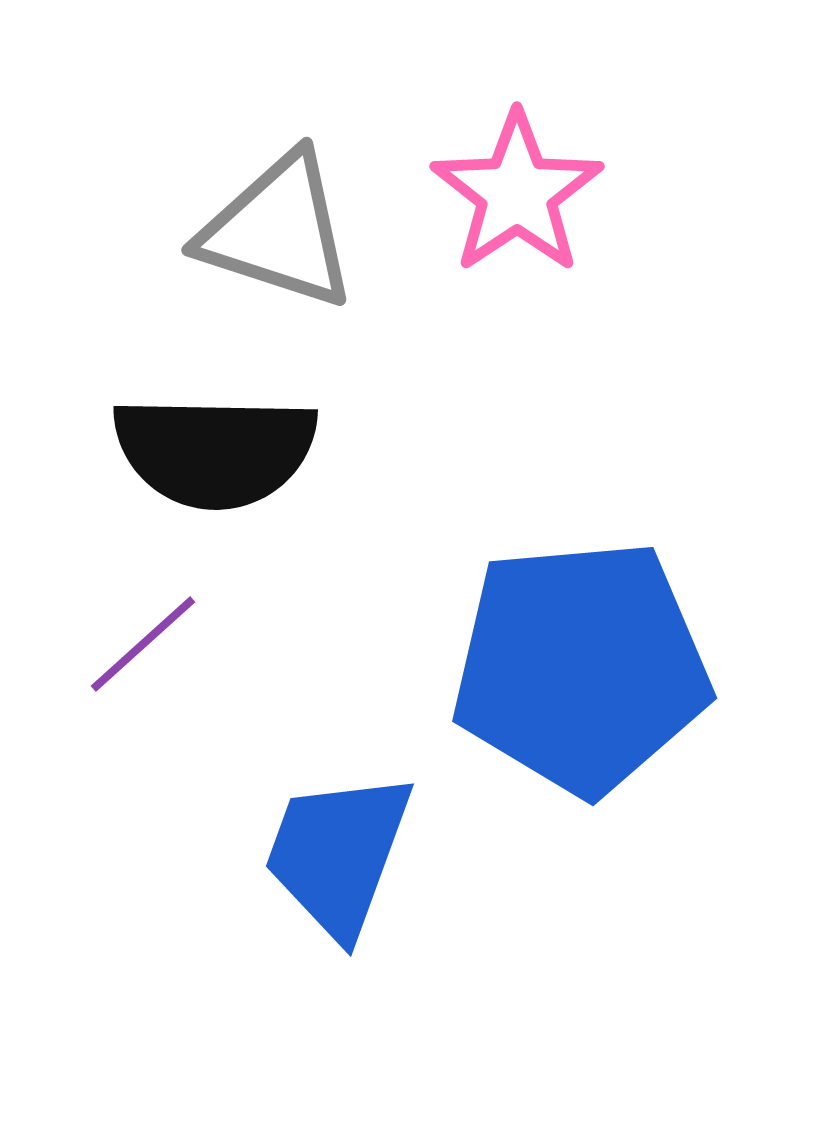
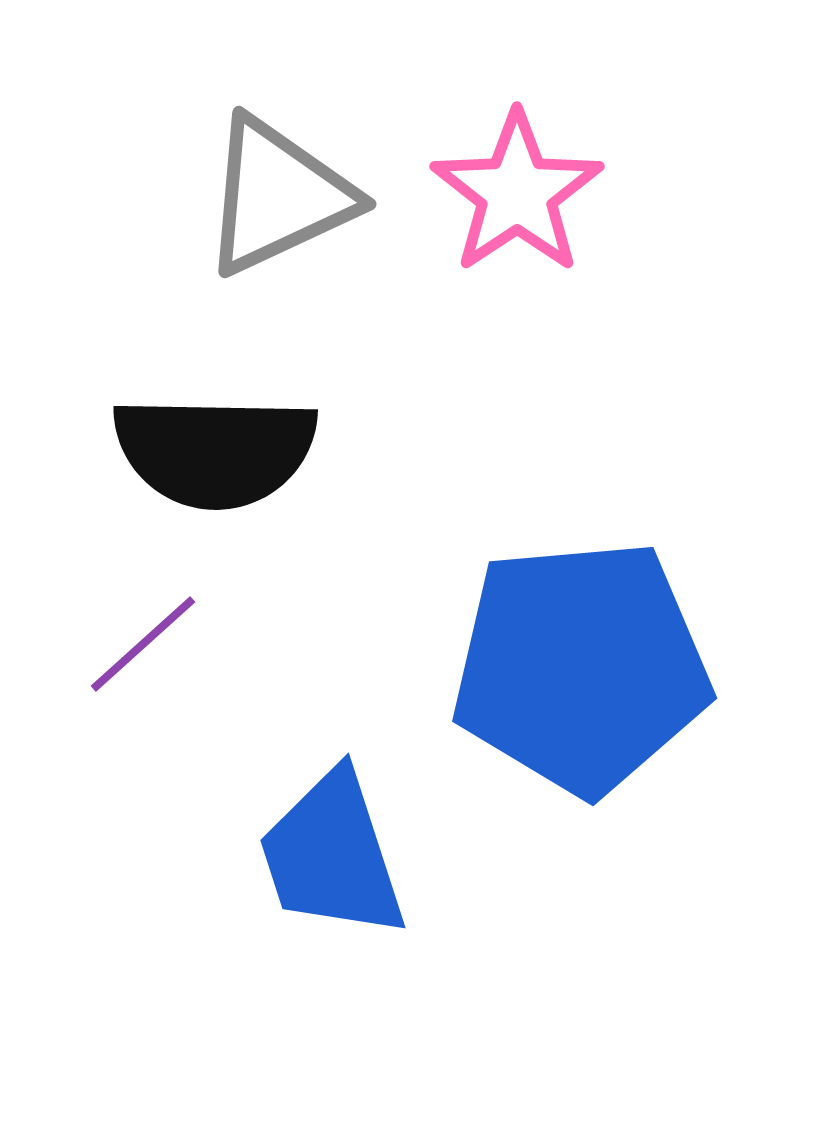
gray triangle: moved 35 px up; rotated 43 degrees counterclockwise
blue trapezoid: moved 6 px left, 1 px down; rotated 38 degrees counterclockwise
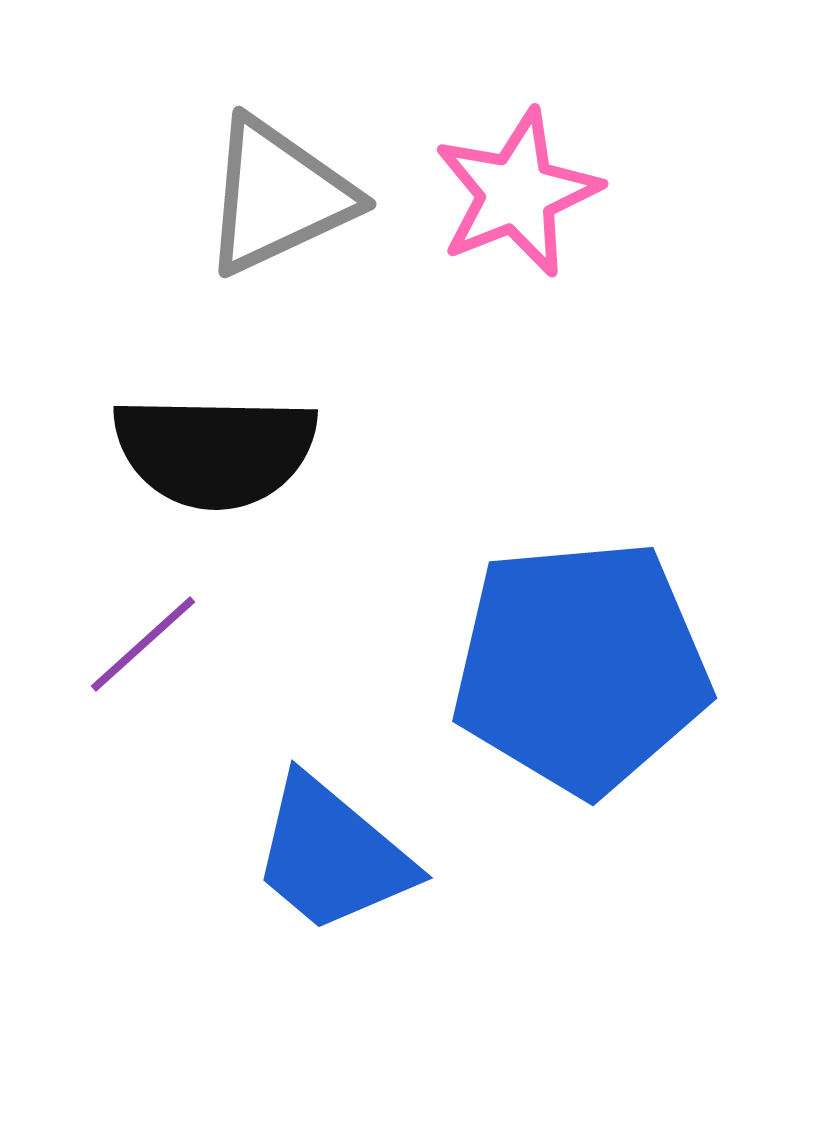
pink star: rotated 12 degrees clockwise
blue trapezoid: rotated 32 degrees counterclockwise
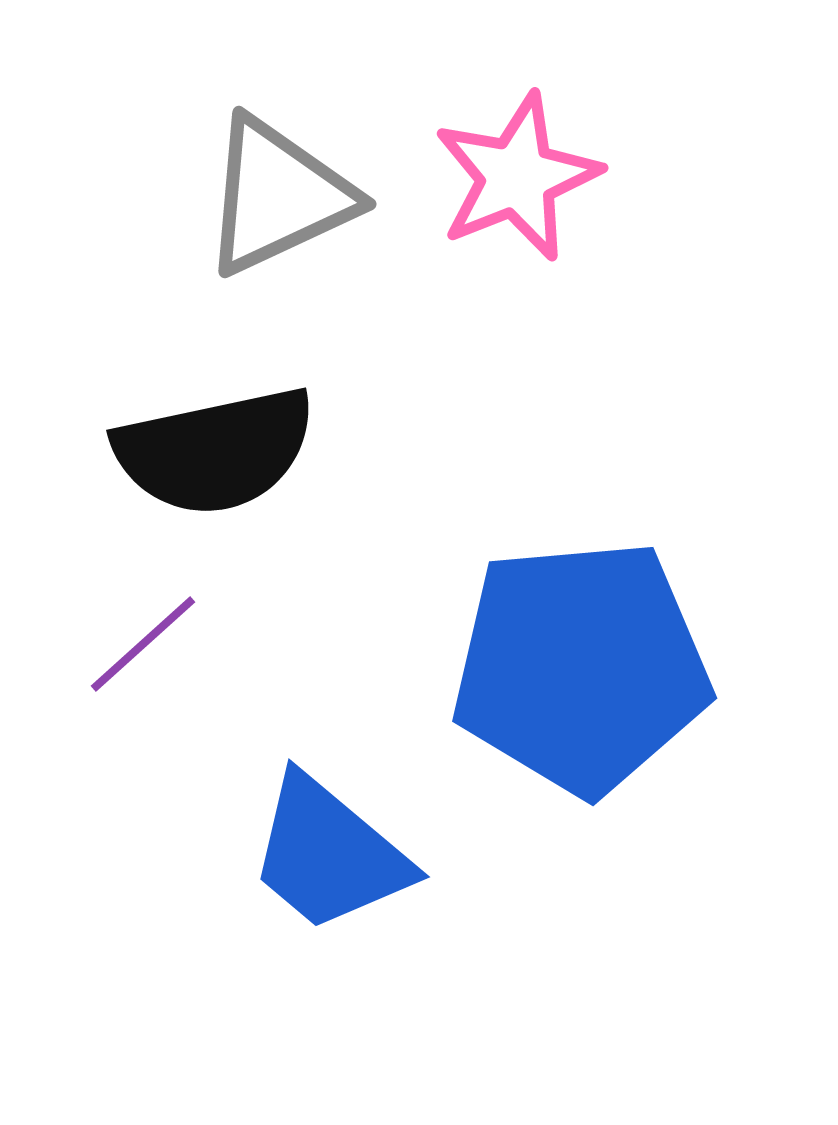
pink star: moved 16 px up
black semicircle: rotated 13 degrees counterclockwise
blue trapezoid: moved 3 px left, 1 px up
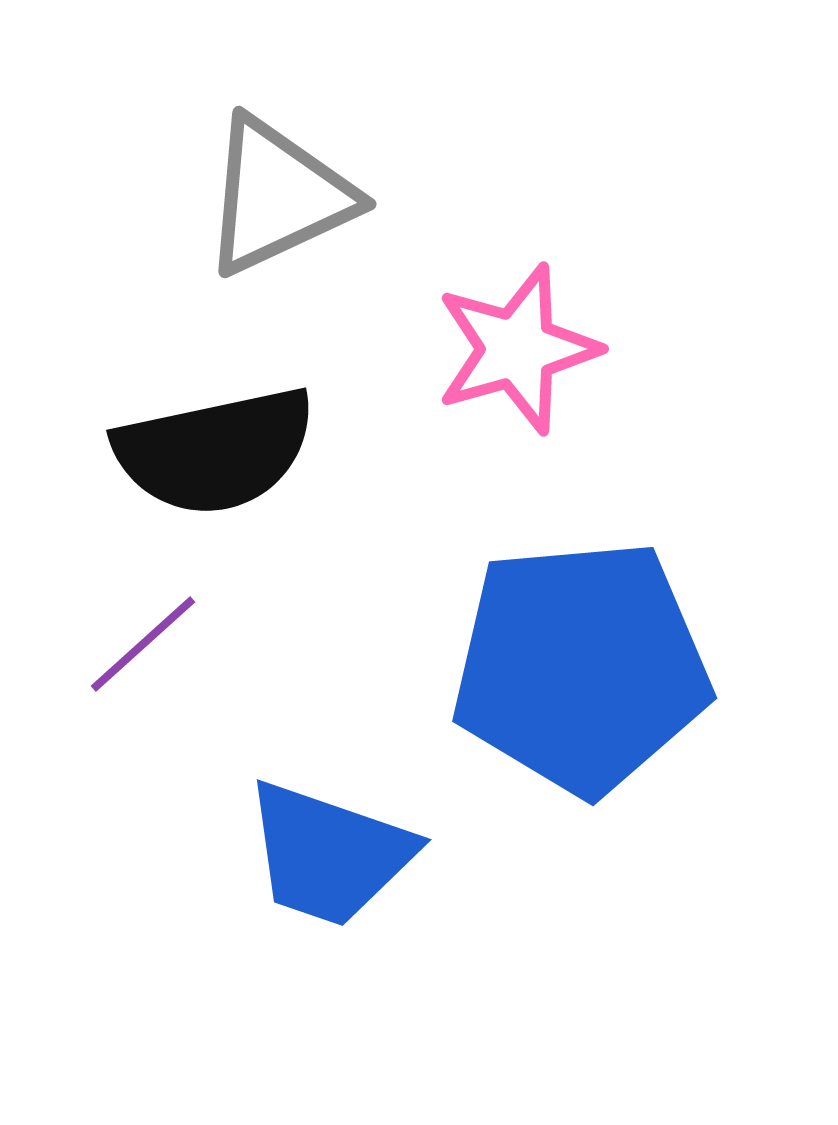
pink star: moved 172 px down; rotated 6 degrees clockwise
blue trapezoid: rotated 21 degrees counterclockwise
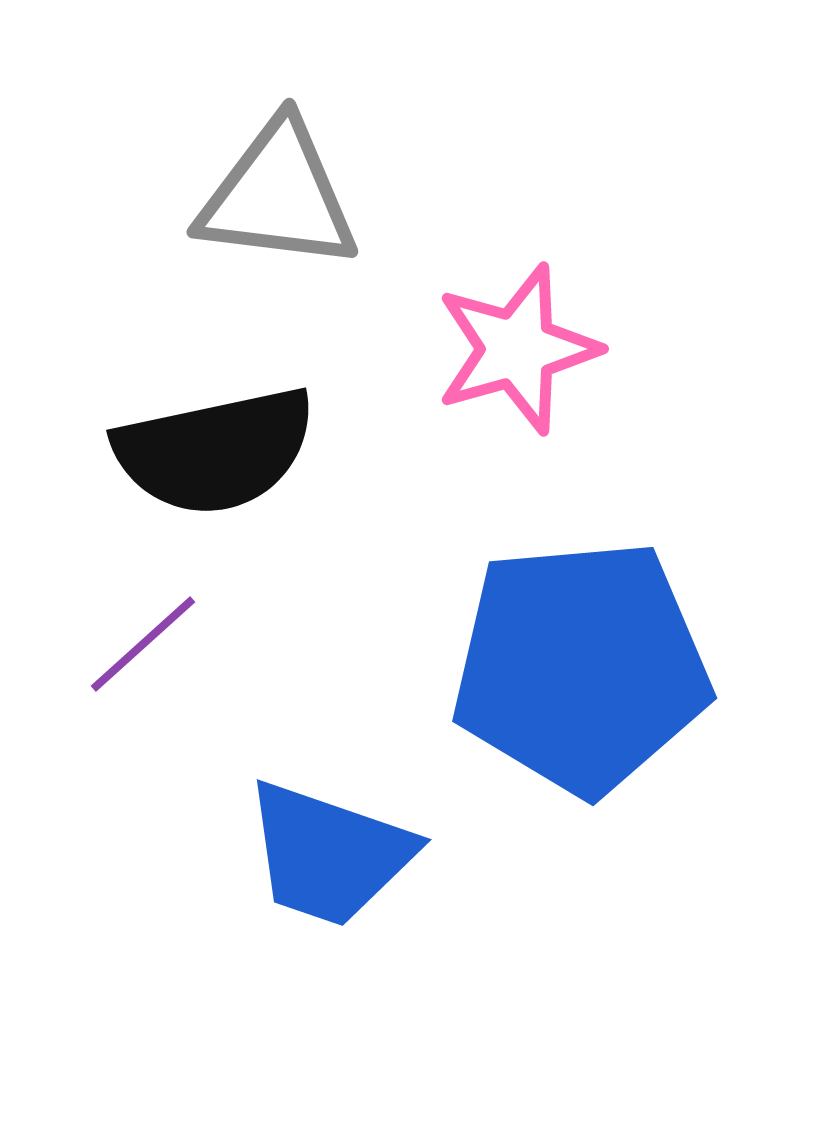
gray triangle: rotated 32 degrees clockwise
